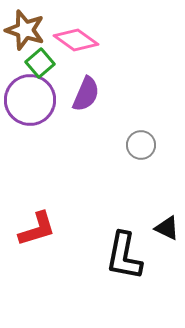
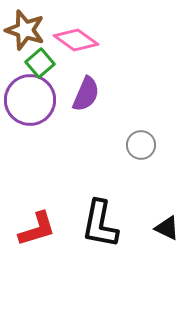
black L-shape: moved 24 px left, 32 px up
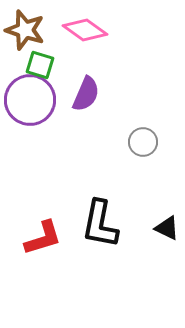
pink diamond: moved 9 px right, 10 px up
green square: moved 2 px down; rotated 32 degrees counterclockwise
gray circle: moved 2 px right, 3 px up
red L-shape: moved 6 px right, 9 px down
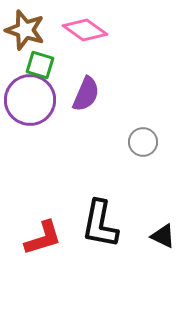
black triangle: moved 4 px left, 8 px down
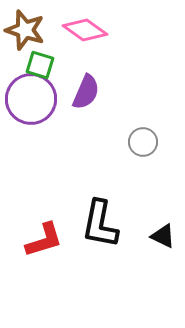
purple semicircle: moved 2 px up
purple circle: moved 1 px right, 1 px up
red L-shape: moved 1 px right, 2 px down
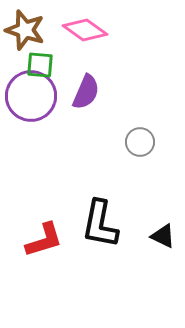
green square: rotated 12 degrees counterclockwise
purple circle: moved 3 px up
gray circle: moved 3 px left
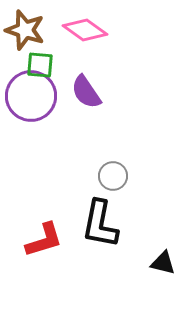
purple semicircle: rotated 123 degrees clockwise
gray circle: moved 27 px left, 34 px down
black triangle: moved 27 px down; rotated 12 degrees counterclockwise
